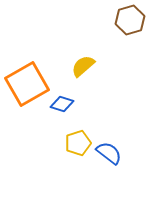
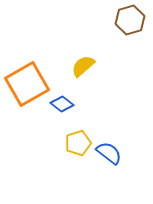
blue diamond: rotated 20 degrees clockwise
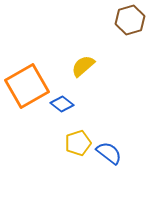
orange square: moved 2 px down
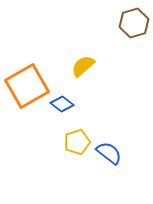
brown hexagon: moved 4 px right, 3 px down
yellow pentagon: moved 1 px left, 1 px up
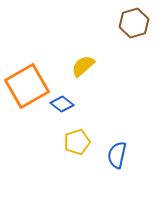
blue semicircle: moved 8 px right, 2 px down; rotated 116 degrees counterclockwise
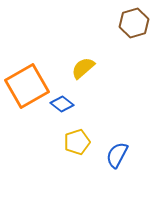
yellow semicircle: moved 2 px down
blue semicircle: rotated 16 degrees clockwise
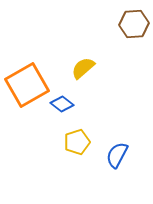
brown hexagon: moved 1 px down; rotated 12 degrees clockwise
orange square: moved 1 px up
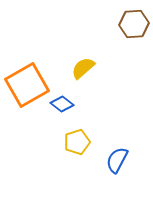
blue semicircle: moved 5 px down
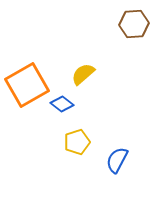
yellow semicircle: moved 6 px down
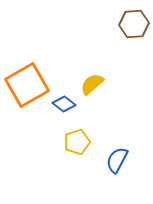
yellow semicircle: moved 9 px right, 10 px down
blue diamond: moved 2 px right
